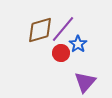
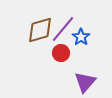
blue star: moved 3 px right, 7 px up
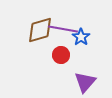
purple line: rotated 60 degrees clockwise
red circle: moved 2 px down
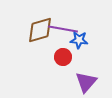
blue star: moved 2 px left, 3 px down; rotated 30 degrees counterclockwise
red circle: moved 2 px right, 2 px down
purple triangle: moved 1 px right
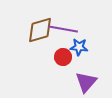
blue star: moved 7 px down
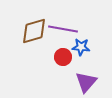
brown diamond: moved 6 px left, 1 px down
blue star: moved 2 px right
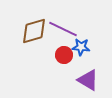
purple line: rotated 16 degrees clockwise
red circle: moved 1 px right, 2 px up
purple triangle: moved 2 px right, 2 px up; rotated 40 degrees counterclockwise
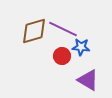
red circle: moved 2 px left, 1 px down
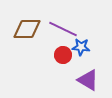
brown diamond: moved 7 px left, 2 px up; rotated 16 degrees clockwise
red circle: moved 1 px right, 1 px up
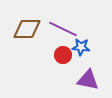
purple triangle: rotated 20 degrees counterclockwise
